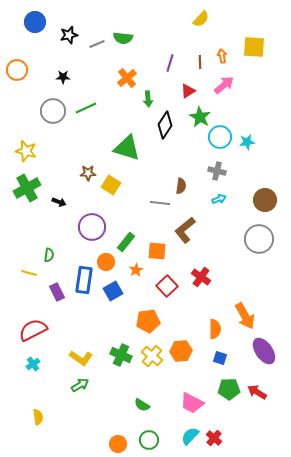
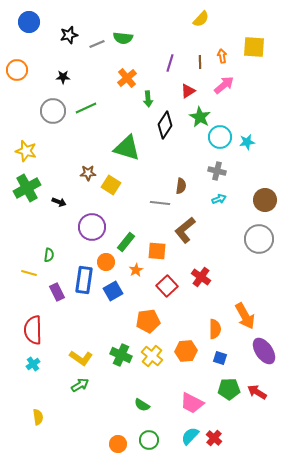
blue circle at (35, 22): moved 6 px left
red semicircle at (33, 330): rotated 64 degrees counterclockwise
orange hexagon at (181, 351): moved 5 px right
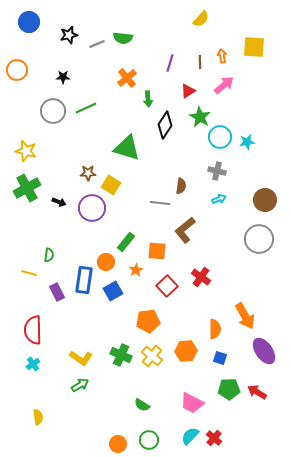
purple circle at (92, 227): moved 19 px up
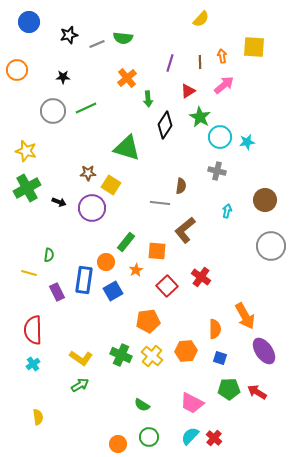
cyan arrow at (219, 199): moved 8 px right, 12 px down; rotated 56 degrees counterclockwise
gray circle at (259, 239): moved 12 px right, 7 px down
green circle at (149, 440): moved 3 px up
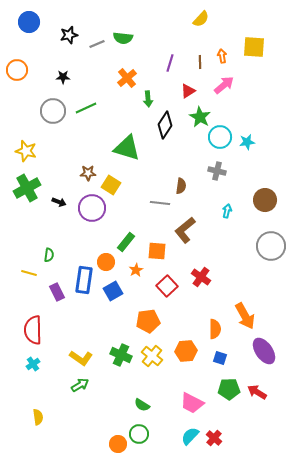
green circle at (149, 437): moved 10 px left, 3 px up
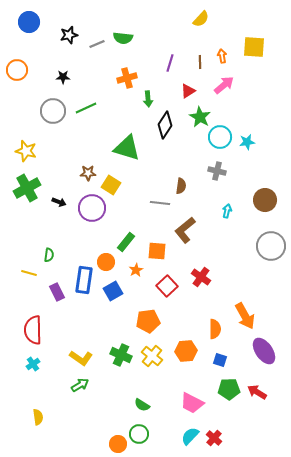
orange cross at (127, 78): rotated 24 degrees clockwise
blue square at (220, 358): moved 2 px down
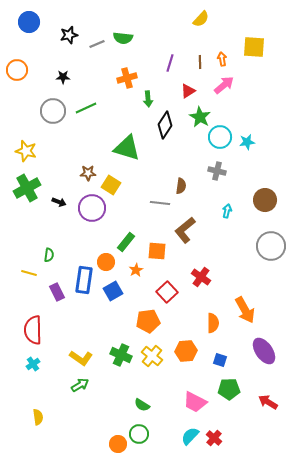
orange arrow at (222, 56): moved 3 px down
red square at (167, 286): moved 6 px down
orange arrow at (245, 316): moved 6 px up
orange semicircle at (215, 329): moved 2 px left, 6 px up
red arrow at (257, 392): moved 11 px right, 10 px down
pink trapezoid at (192, 403): moved 3 px right, 1 px up
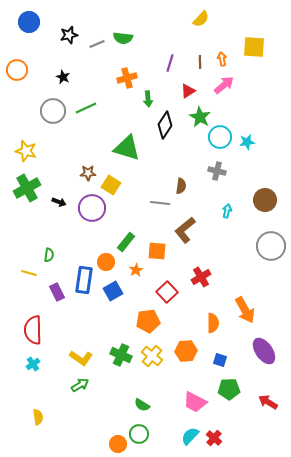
black star at (63, 77): rotated 24 degrees clockwise
red cross at (201, 277): rotated 24 degrees clockwise
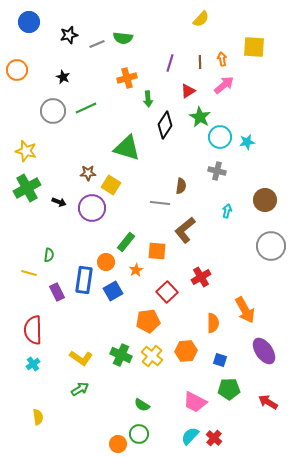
green arrow at (80, 385): moved 4 px down
